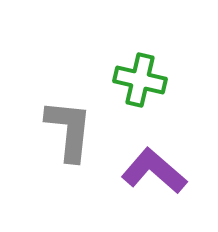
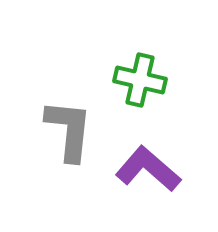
purple L-shape: moved 6 px left, 2 px up
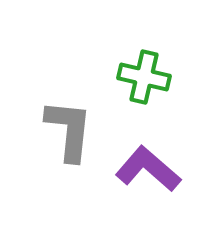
green cross: moved 4 px right, 3 px up
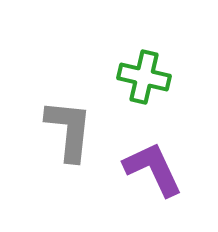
purple L-shape: moved 5 px right; rotated 24 degrees clockwise
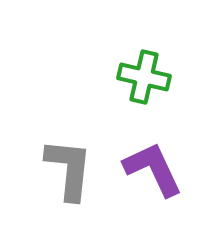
gray L-shape: moved 39 px down
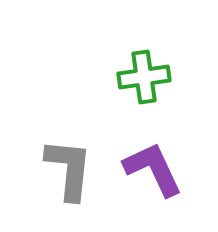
green cross: rotated 21 degrees counterclockwise
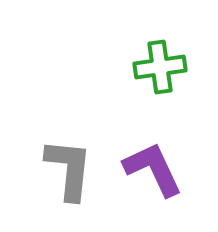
green cross: moved 16 px right, 10 px up
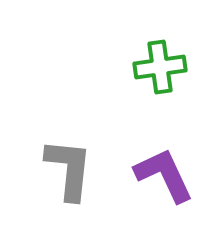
purple L-shape: moved 11 px right, 6 px down
